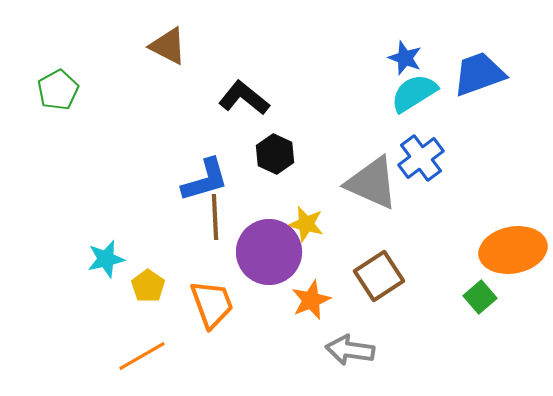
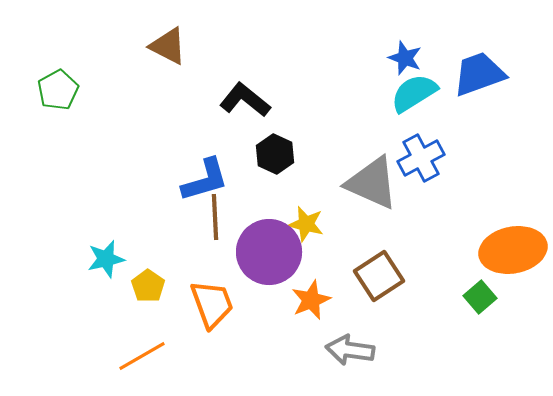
black L-shape: moved 1 px right, 2 px down
blue cross: rotated 9 degrees clockwise
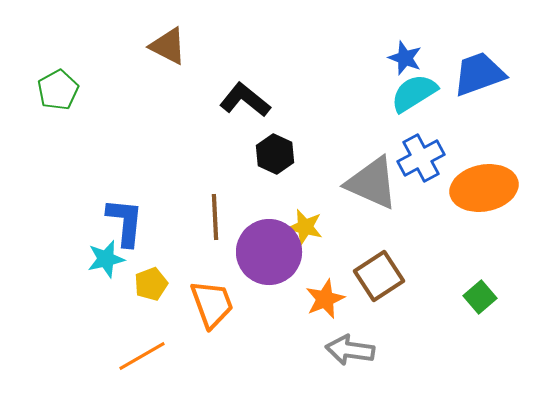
blue L-shape: moved 80 px left, 42 px down; rotated 68 degrees counterclockwise
yellow star: moved 1 px left, 3 px down
orange ellipse: moved 29 px left, 62 px up
yellow pentagon: moved 3 px right, 2 px up; rotated 16 degrees clockwise
orange star: moved 14 px right, 1 px up
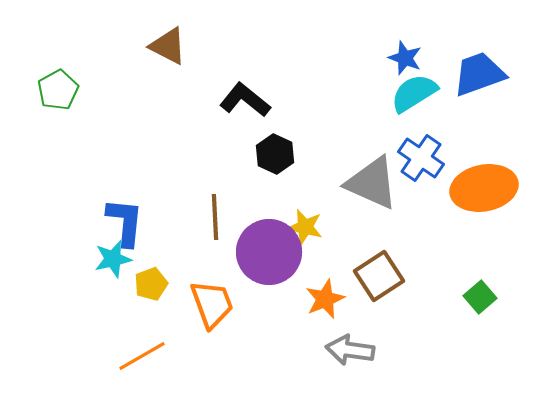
blue cross: rotated 27 degrees counterclockwise
cyan star: moved 7 px right
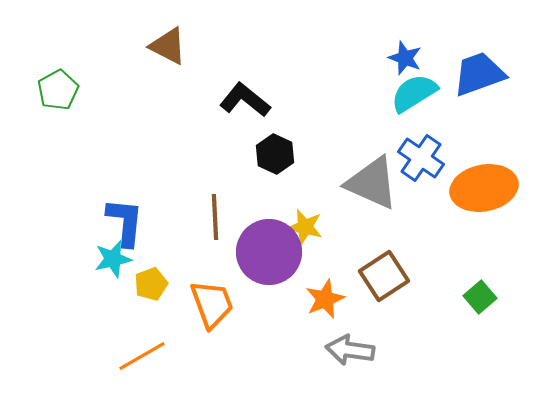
brown square: moved 5 px right
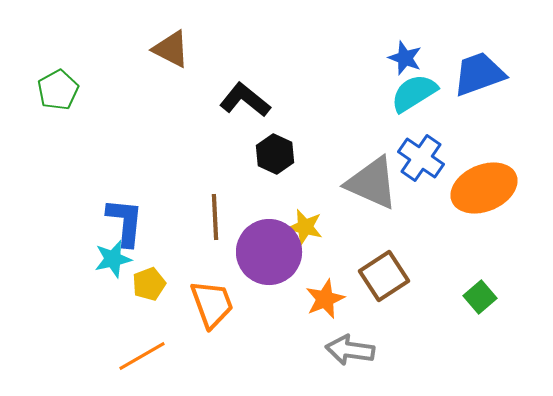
brown triangle: moved 3 px right, 3 px down
orange ellipse: rotated 12 degrees counterclockwise
yellow pentagon: moved 2 px left
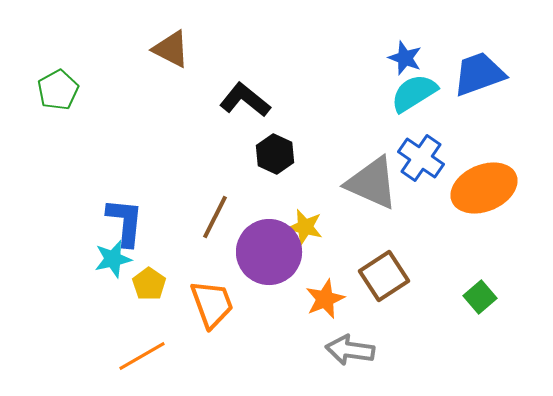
brown line: rotated 30 degrees clockwise
yellow pentagon: rotated 16 degrees counterclockwise
